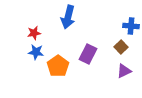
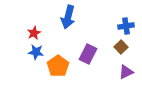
blue cross: moved 5 px left; rotated 14 degrees counterclockwise
red star: rotated 16 degrees counterclockwise
purple triangle: moved 2 px right, 1 px down
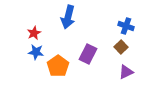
blue cross: rotated 28 degrees clockwise
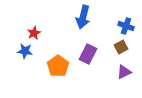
blue arrow: moved 15 px right
brown square: rotated 16 degrees clockwise
blue star: moved 11 px left, 1 px up
purple triangle: moved 2 px left
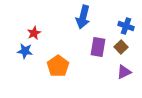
brown square: rotated 16 degrees counterclockwise
purple rectangle: moved 10 px right, 7 px up; rotated 18 degrees counterclockwise
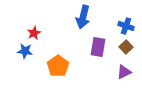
brown square: moved 5 px right
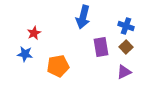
purple rectangle: moved 3 px right; rotated 18 degrees counterclockwise
blue star: moved 3 px down
orange pentagon: rotated 25 degrees clockwise
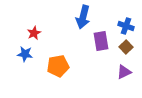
purple rectangle: moved 6 px up
